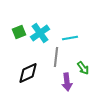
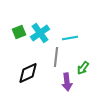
green arrow: rotated 72 degrees clockwise
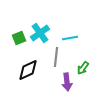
green square: moved 6 px down
black diamond: moved 3 px up
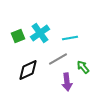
green square: moved 1 px left, 2 px up
gray line: moved 2 px right, 2 px down; rotated 54 degrees clockwise
green arrow: moved 1 px up; rotated 104 degrees clockwise
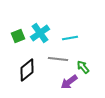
gray line: rotated 36 degrees clockwise
black diamond: moved 1 px left; rotated 15 degrees counterclockwise
purple arrow: moved 2 px right; rotated 60 degrees clockwise
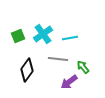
cyan cross: moved 3 px right, 1 px down
black diamond: rotated 15 degrees counterclockwise
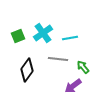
cyan cross: moved 1 px up
purple arrow: moved 4 px right, 4 px down
